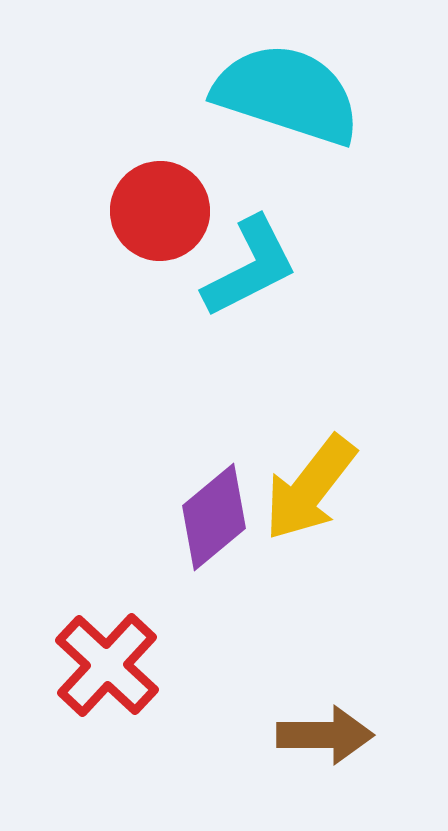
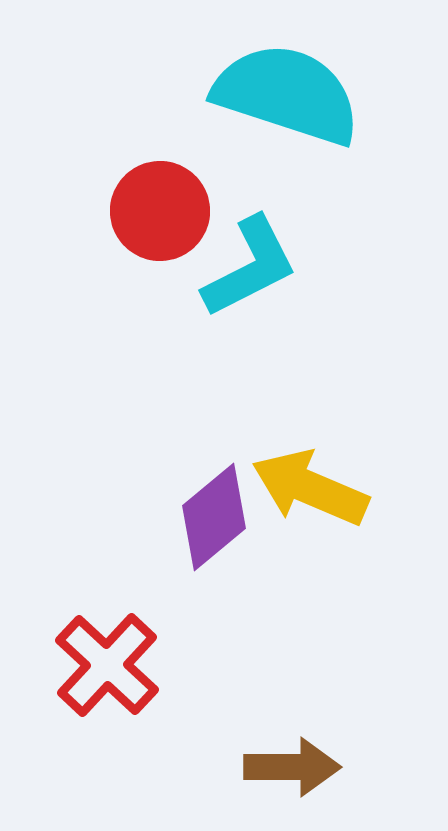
yellow arrow: rotated 75 degrees clockwise
brown arrow: moved 33 px left, 32 px down
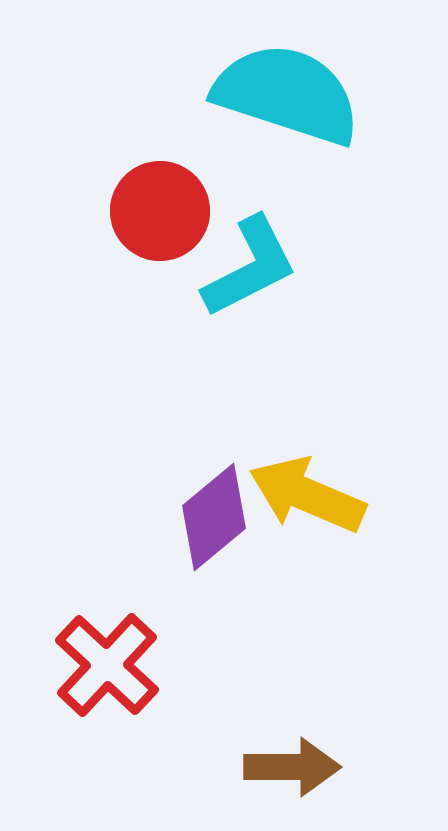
yellow arrow: moved 3 px left, 7 px down
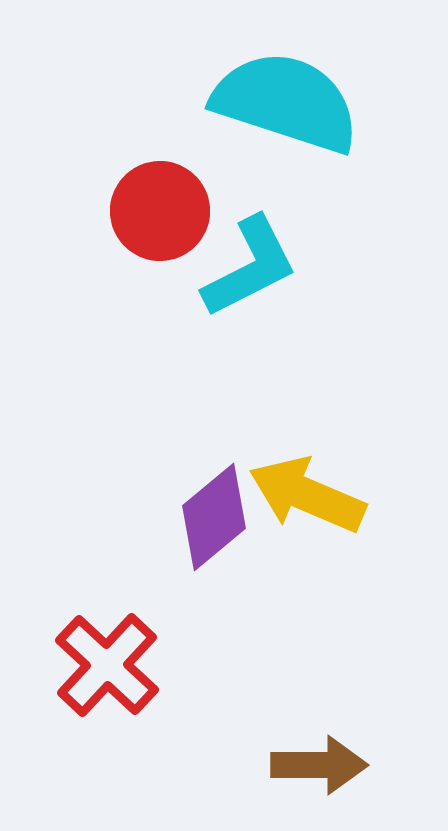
cyan semicircle: moved 1 px left, 8 px down
brown arrow: moved 27 px right, 2 px up
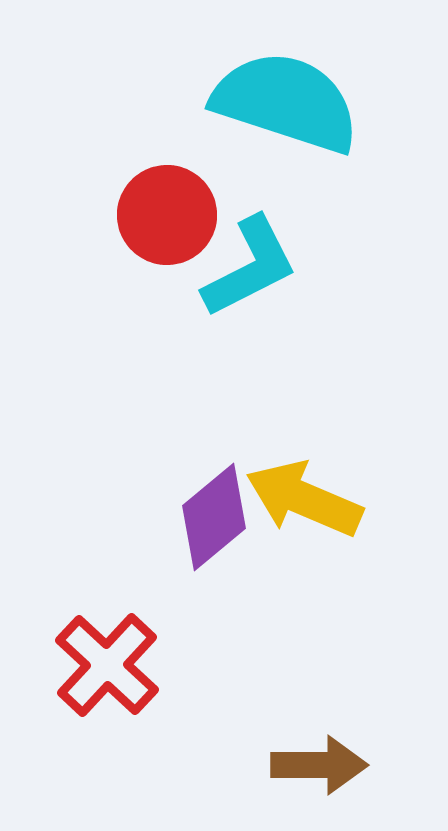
red circle: moved 7 px right, 4 px down
yellow arrow: moved 3 px left, 4 px down
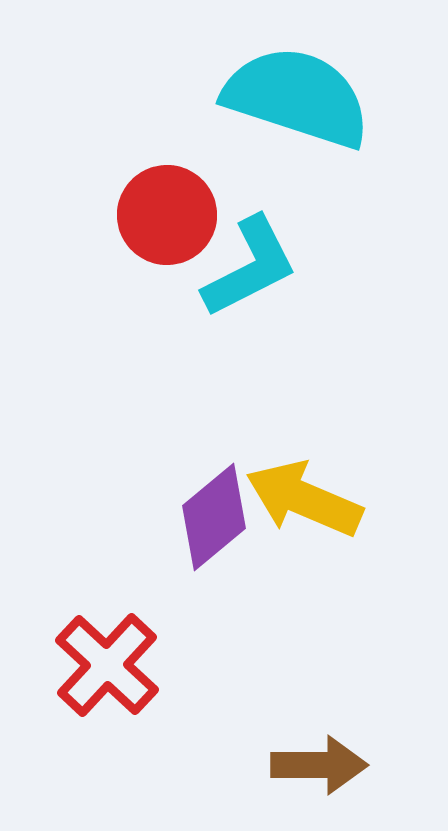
cyan semicircle: moved 11 px right, 5 px up
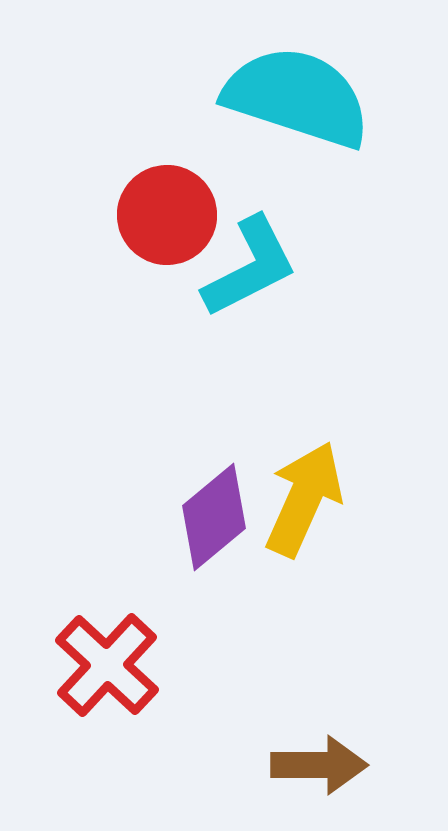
yellow arrow: rotated 91 degrees clockwise
